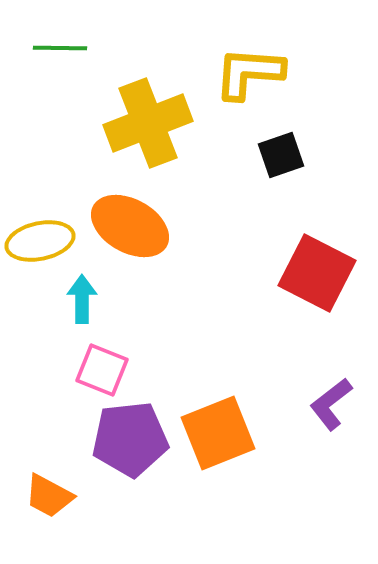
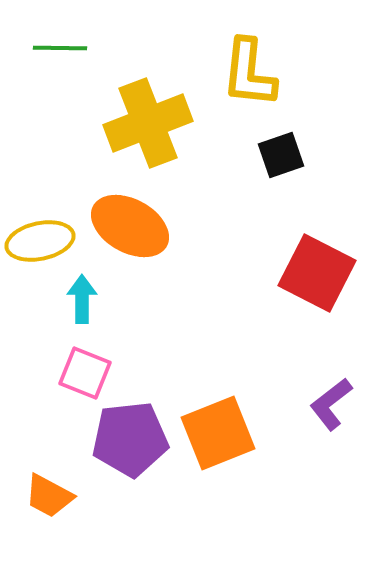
yellow L-shape: rotated 88 degrees counterclockwise
pink square: moved 17 px left, 3 px down
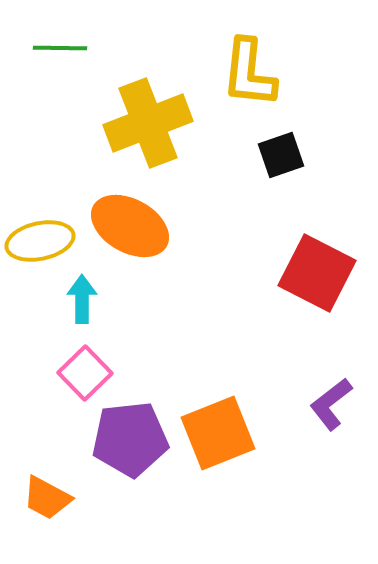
pink square: rotated 24 degrees clockwise
orange trapezoid: moved 2 px left, 2 px down
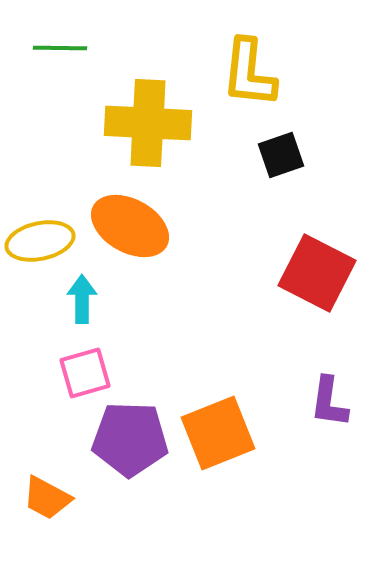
yellow cross: rotated 24 degrees clockwise
pink square: rotated 28 degrees clockwise
purple L-shape: moved 2 px left, 2 px up; rotated 44 degrees counterclockwise
purple pentagon: rotated 8 degrees clockwise
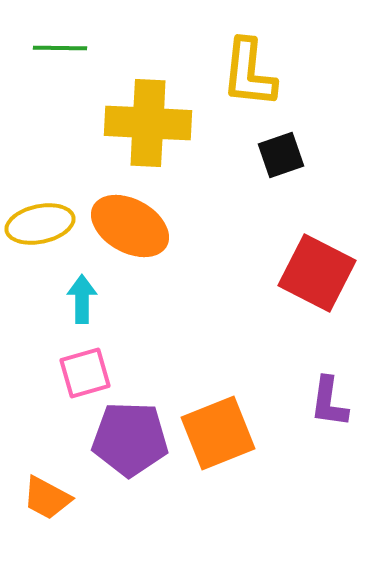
yellow ellipse: moved 17 px up
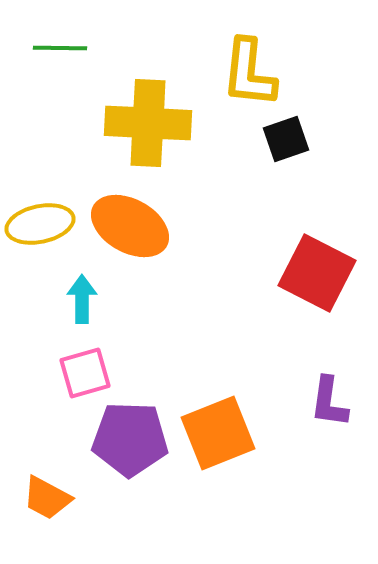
black square: moved 5 px right, 16 px up
